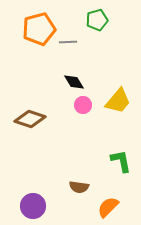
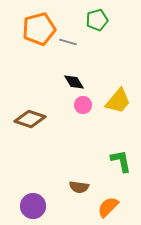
gray line: rotated 18 degrees clockwise
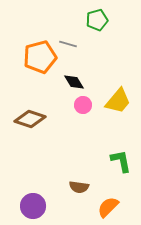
orange pentagon: moved 1 px right, 28 px down
gray line: moved 2 px down
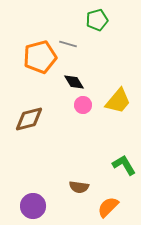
brown diamond: moved 1 px left; rotated 32 degrees counterclockwise
green L-shape: moved 3 px right, 4 px down; rotated 20 degrees counterclockwise
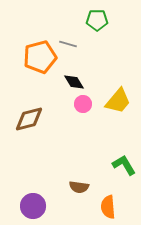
green pentagon: rotated 15 degrees clockwise
pink circle: moved 1 px up
orange semicircle: rotated 50 degrees counterclockwise
